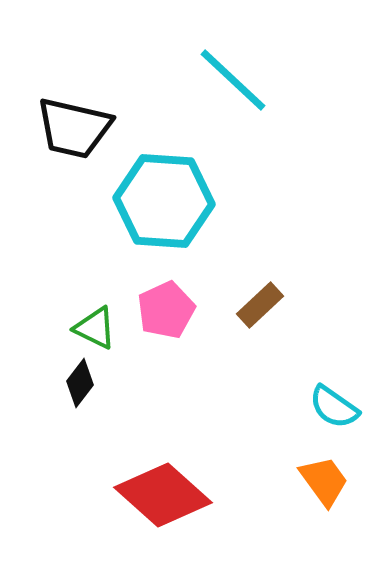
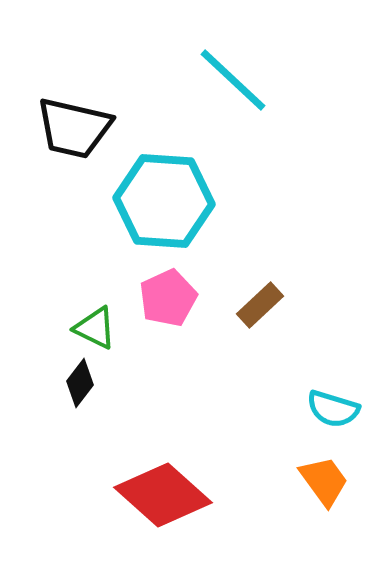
pink pentagon: moved 2 px right, 12 px up
cyan semicircle: moved 1 px left, 2 px down; rotated 18 degrees counterclockwise
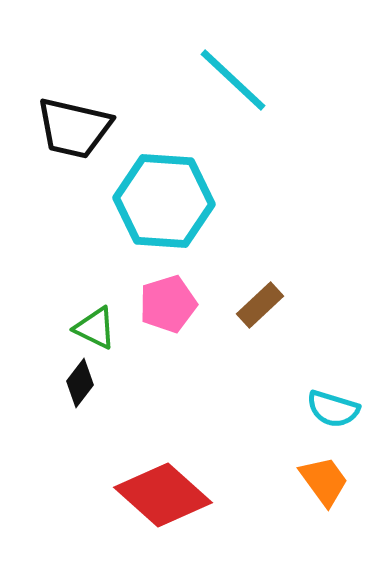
pink pentagon: moved 6 px down; rotated 8 degrees clockwise
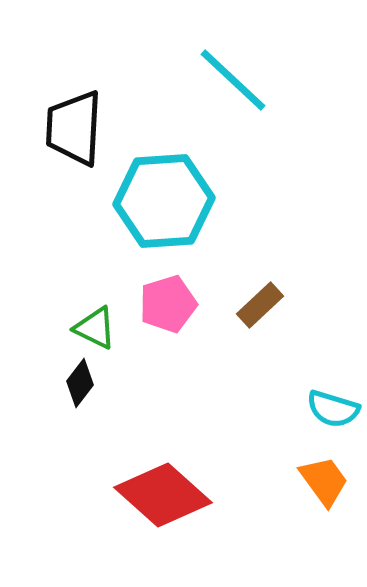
black trapezoid: rotated 80 degrees clockwise
cyan hexagon: rotated 8 degrees counterclockwise
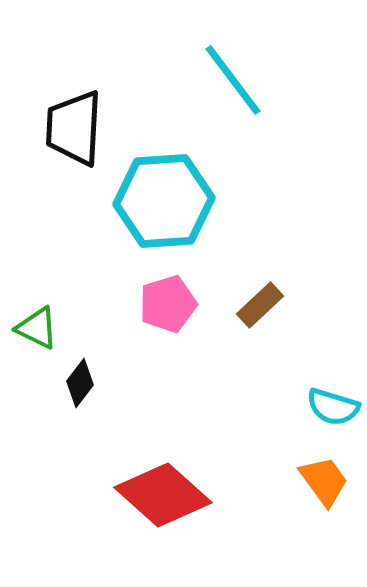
cyan line: rotated 10 degrees clockwise
green triangle: moved 58 px left
cyan semicircle: moved 2 px up
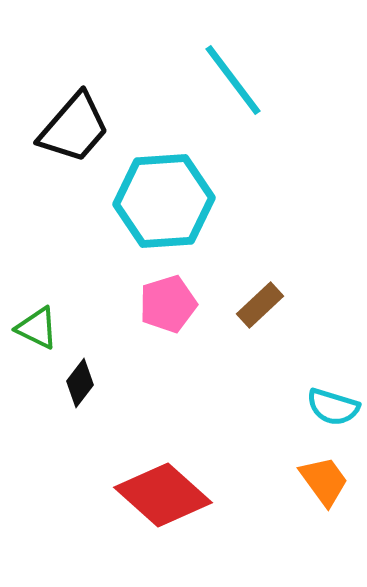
black trapezoid: rotated 142 degrees counterclockwise
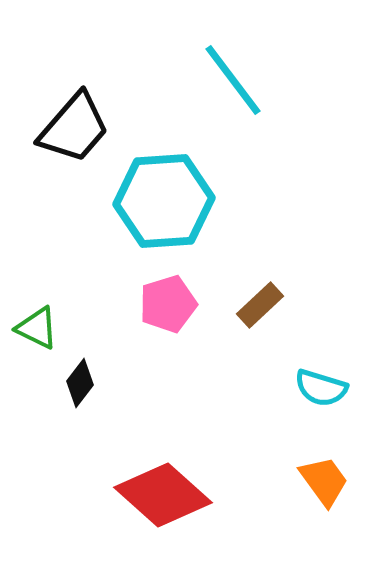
cyan semicircle: moved 12 px left, 19 px up
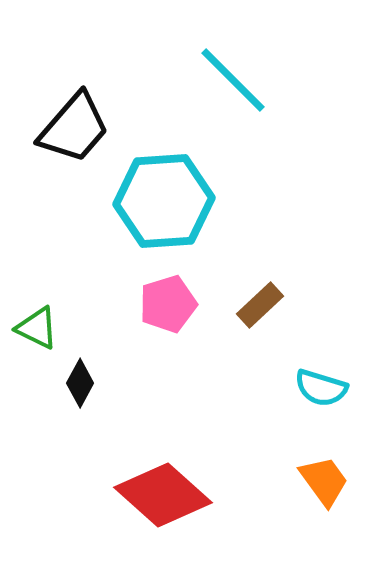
cyan line: rotated 8 degrees counterclockwise
black diamond: rotated 9 degrees counterclockwise
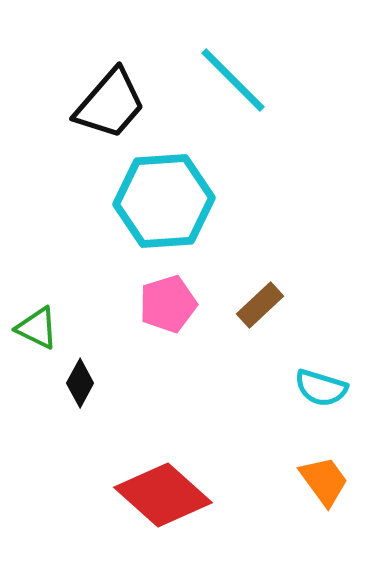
black trapezoid: moved 36 px right, 24 px up
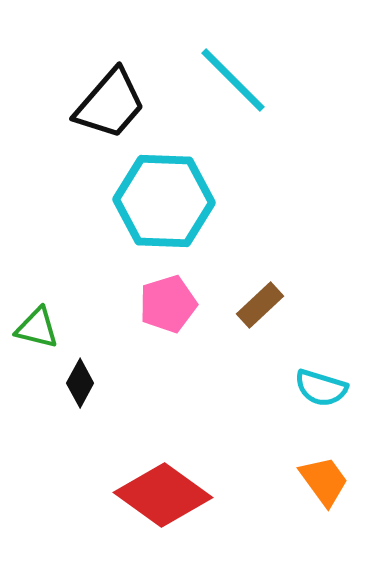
cyan hexagon: rotated 6 degrees clockwise
green triangle: rotated 12 degrees counterclockwise
red diamond: rotated 6 degrees counterclockwise
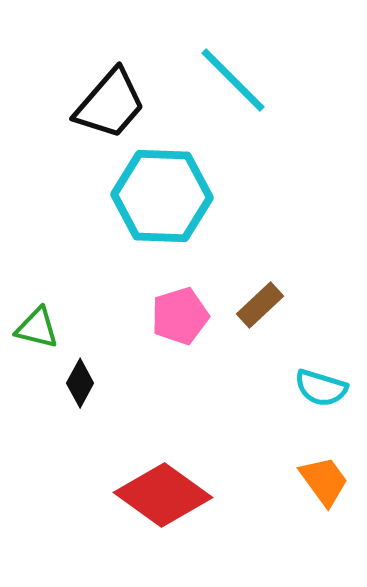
cyan hexagon: moved 2 px left, 5 px up
pink pentagon: moved 12 px right, 12 px down
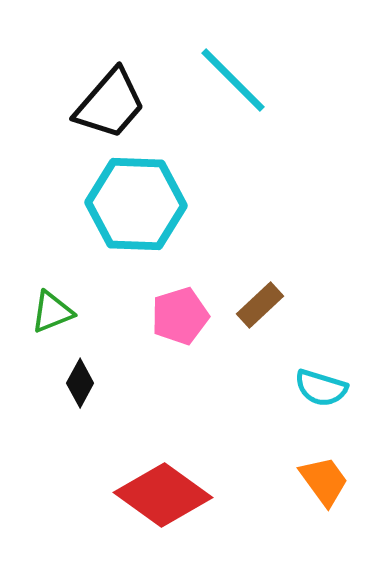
cyan hexagon: moved 26 px left, 8 px down
green triangle: moved 15 px right, 16 px up; rotated 36 degrees counterclockwise
